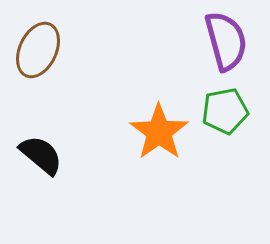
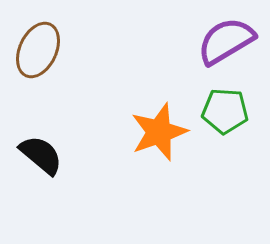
purple semicircle: rotated 106 degrees counterclockwise
green pentagon: rotated 15 degrees clockwise
orange star: rotated 16 degrees clockwise
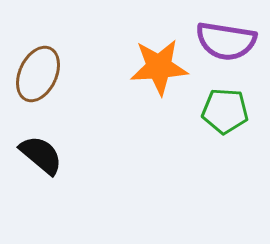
purple semicircle: rotated 140 degrees counterclockwise
brown ellipse: moved 24 px down
orange star: moved 65 px up; rotated 16 degrees clockwise
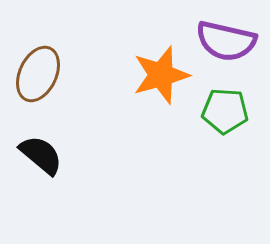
purple semicircle: rotated 4 degrees clockwise
orange star: moved 2 px right, 8 px down; rotated 12 degrees counterclockwise
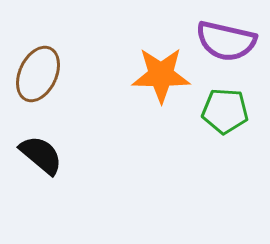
orange star: rotated 16 degrees clockwise
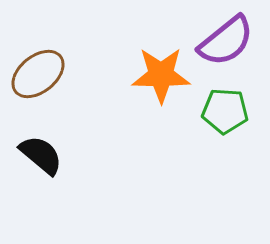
purple semicircle: rotated 52 degrees counterclockwise
brown ellipse: rotated 26 degrees clockwise
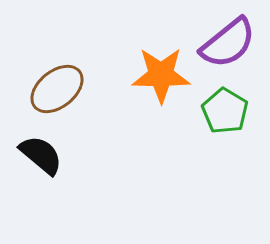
purple semicircle: moved 2 px right, 2 px down
brown ellipse: moved 19 px right, 15 px down
green pentagon: rotated 27 degrees clockwise
